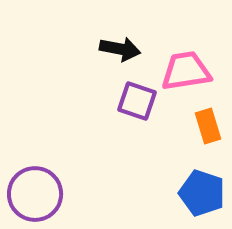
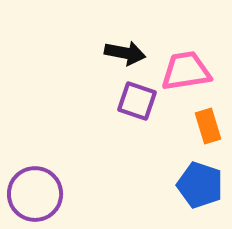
black arrow: moved 5 px right, 4 px down
blue pentagon: moved 2 px left, 8 px up
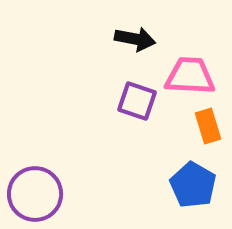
black arrow: moved 10 px right, 14 px up
pink trapezoid: moved 4 px right, 5 px down; rotated 12 degrees clockwise
blue pentagon: moved 7 px left; rotated 12 degrees clockwise
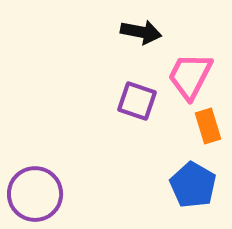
black arrow: moved 6 px right, 7 px up
pink trapezoid: rotated 66 degrees counterclockwise
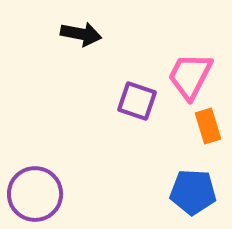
black arrow: moved 60 px left, 2 px down
blue pentagon: moved 7 px down; rotated 27 degrees counterclockwise
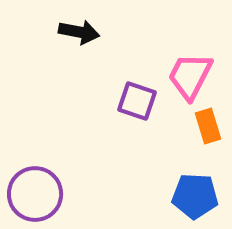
black arrow: moved 2 px left, 2 px up
blue pentagon: moved 2 px right, 4 px down
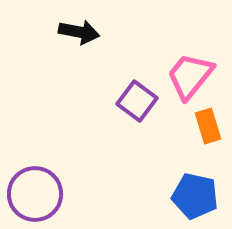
pink trapezoid: rotated 12 degrees clockwise
purple square: rotated 18 degrees clockwise
blue pentagon: rotated 9 degrees clockwise
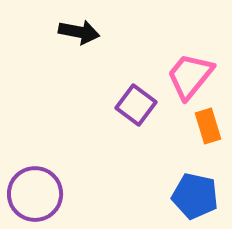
purple square: moved 1 px left, 4 px down
